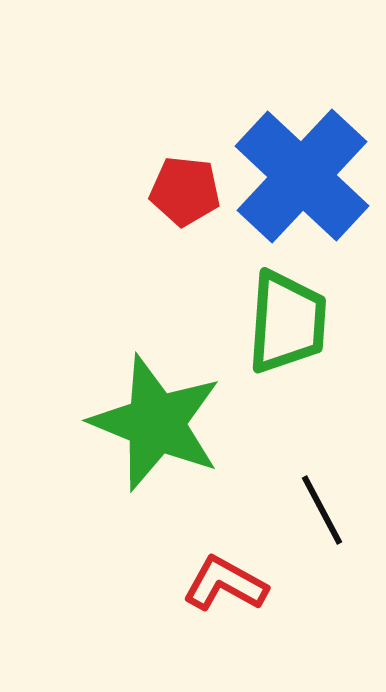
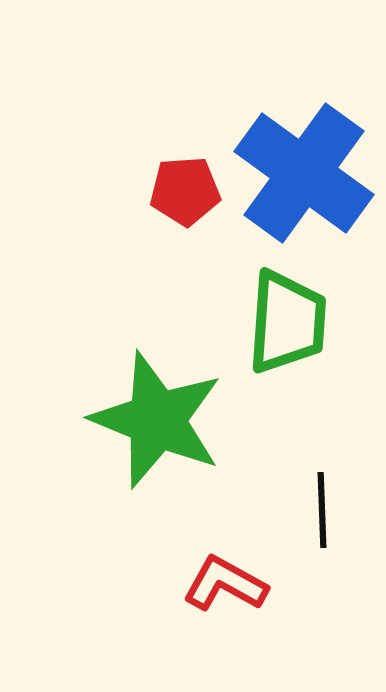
blue cross: moved 2 px right, 3 px up; rotated 7 degrees counterclockwise
red pentagon: rotated 10 degrees counterclockwise
green star: moved 1 px right, 3 px up
black line: rotated 26 degrees clockwise
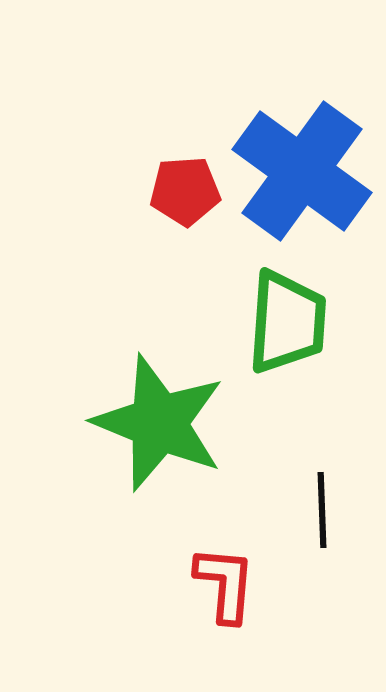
blue cross: moved 2 px left, 2 px up
green star: moved 2 px right, 3 px down
red L-shape: rotated 66 degrees clockwise
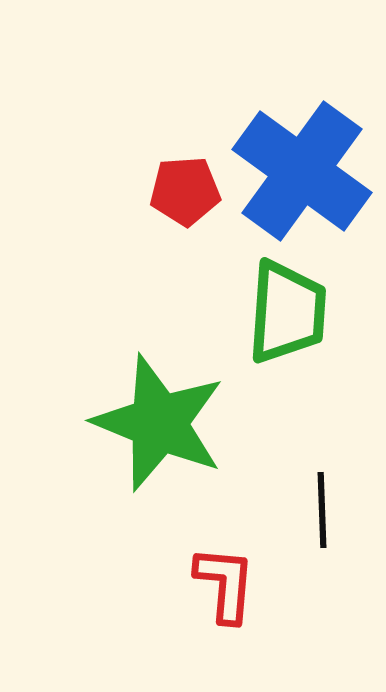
green trapezoid: moved 10 px up
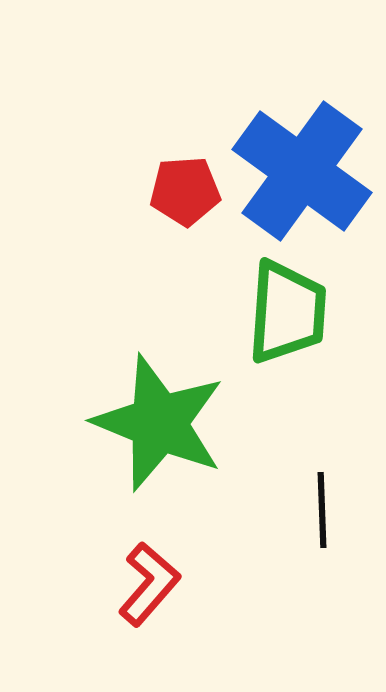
red L-shape: moved 76 px left; rotated 36 degrees clockwise
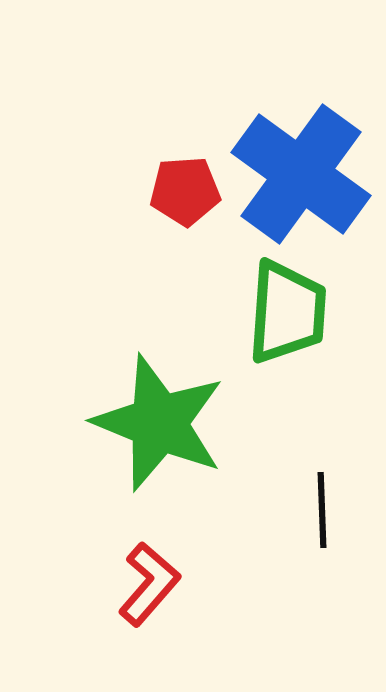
blue cross: moved 1 px left, 3 px down
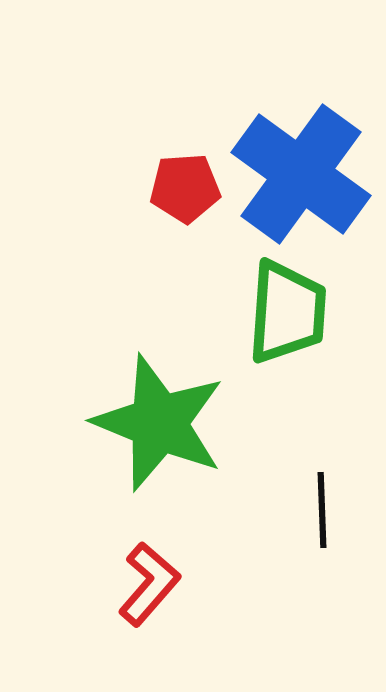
red pentagon: moved 3 px up
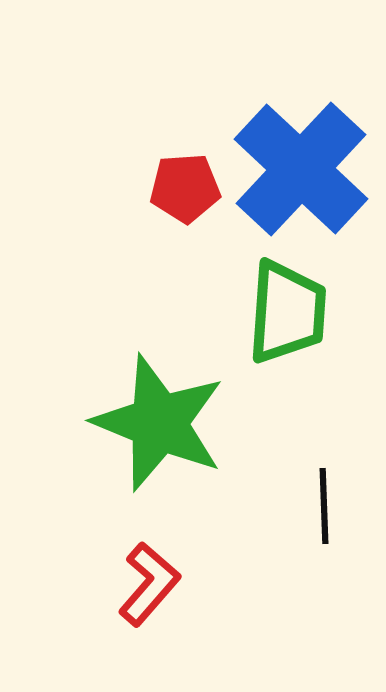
blue cross: moved 5 px up; rotated 7 degrees clockwise
black line: moved 2 px right, 4 px up
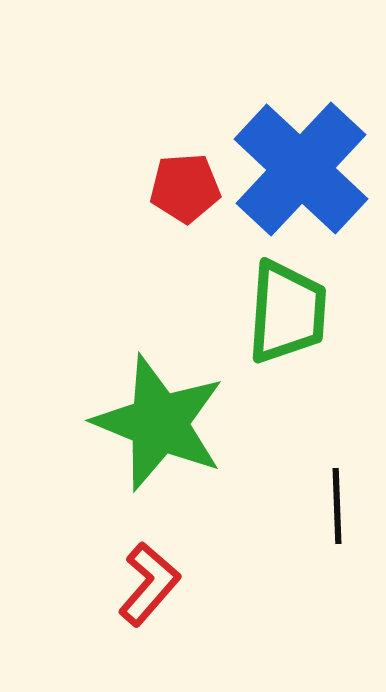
black line: moved 13 px right
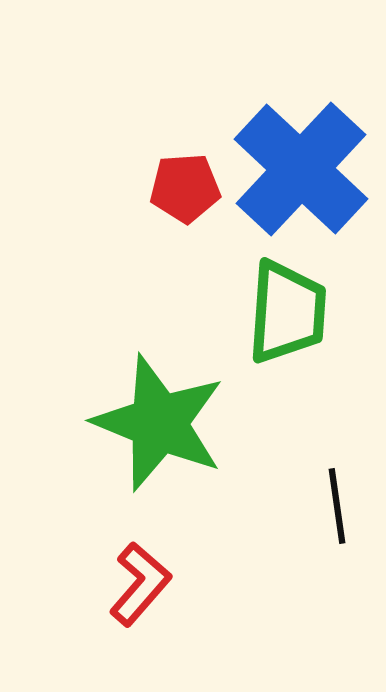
black line: rotated 6 degrees counterclockwise
red L-shape: moved 9 px left
